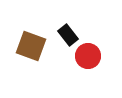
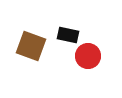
black rectangle: rotated 40 degrees counterclockwise
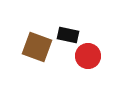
brown square: moved 6 px right, 1 px down
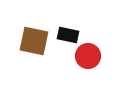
brown square: moved 3 px left, 6 px up; rotated 8 degrees counterclockwise
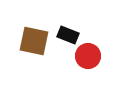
black rectangle: rotated 10 degrees clockwise
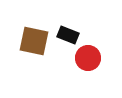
red circle: moved 2 px down
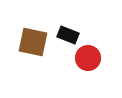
brown square: moved 1 px left, 1 px down
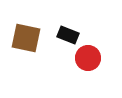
brown square: moved 7 px left, 4 px up
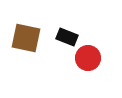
black rectangle: moved 1 px left, 2 px down
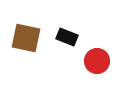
red circle: moved 9 px right, 3 px down
